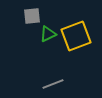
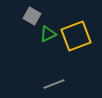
gray square: rotated 36 degrees clockwise
gray line: moved 1 px right
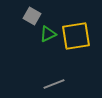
yellow square: rotated 12 degrees clockwise
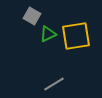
gray line: rotated 10 degrees counterclockwise
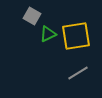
gray line: moved 24 px right, 11 px up
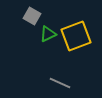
yellow square: rotated 12 degrees counterclockwise
gray line: moved 18 px left, 10 px down; rotated 55 degrees clockwise
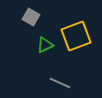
gray square: moved 1 px left, 1 px down
green triangle: moved 3 px left, 11 px down
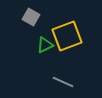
yellow square: moved 9 px left
gray line: moved 3 px right, 1 px up
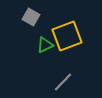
gray line: rotated 70 degrees counterclockwise
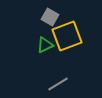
gray square: moved 19 px right
gray line: moved 5 px left, 2 px down; rotated 15 degrees clockwise
